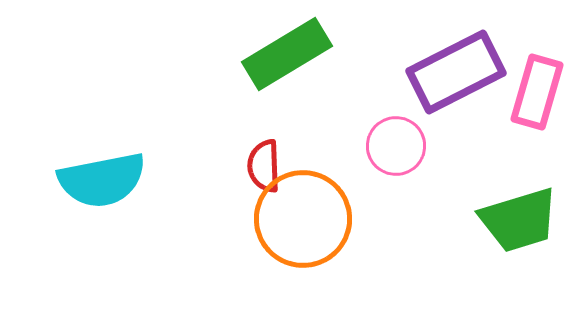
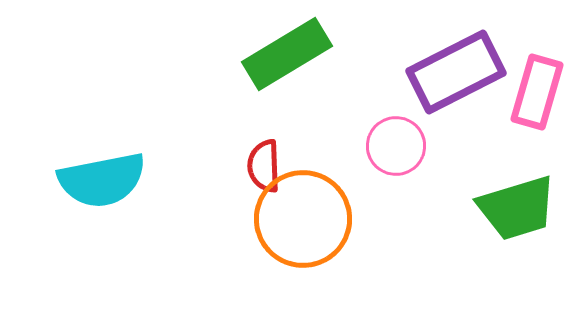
green trapezoid: moved 2 px left, 12 px up
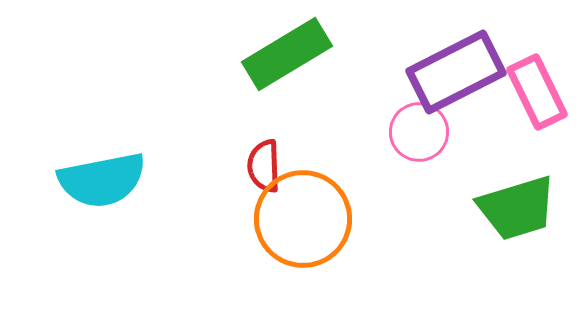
pink rectangle: rotated 42 degrees counterclockwise
pink circle: moved 23 px right, 14 px up
